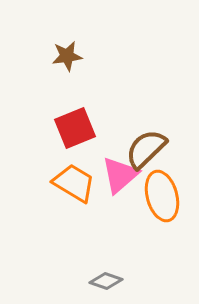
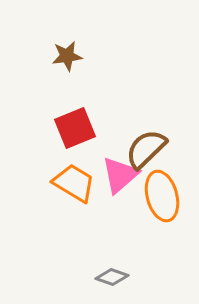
gray diamond: moved 6 px right, 4 px up
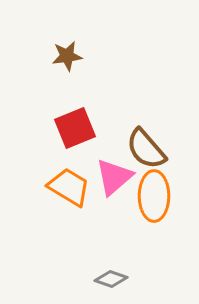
brown semicircle: rotated 87 degrees counterclockwise
pink triangle: moved 6 px left, 2 px down
orange trapezoid: moved 5 px left, 4 px down
orange ellipse: moved 8 px left; rotated 15 degrees clockwise
gray diamond: moved 1 px left, 2 px down
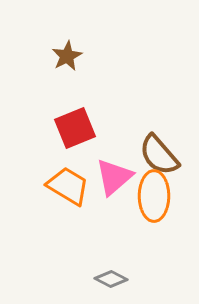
brown star: rotated 20 degrees counterclockwise
brown semicircle: moved 13 px right, 6 px down
orange trapezoid: moved 1 px left, 1 px up
gray diamond: rotated 8 degrees clockwise
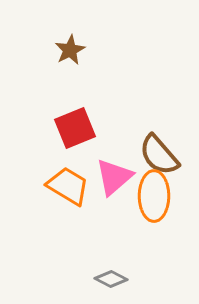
brown star: moved 3 px right, 6 px up
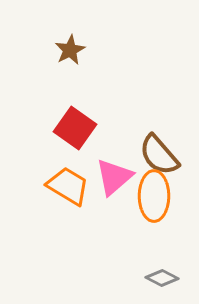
red square: rotated 33 degrees counterclockwise
gray diamond: moved 51 px right, 1 px up
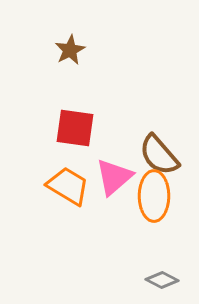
red square: rotated 27 degrees counterclockwise
gray diamond: moved 2 px down
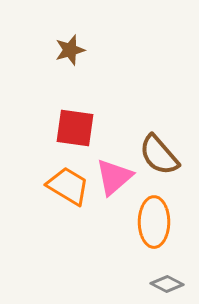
brown star: rotated 12 degrees clockwise
orange ellipse: moved 26 px down
gray diamond: moved 5 px right, 4 px down
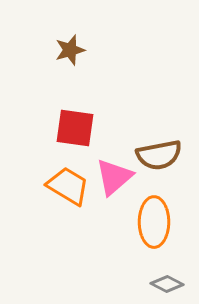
brown semicircle: rotated 60 degrees counterclockwise
